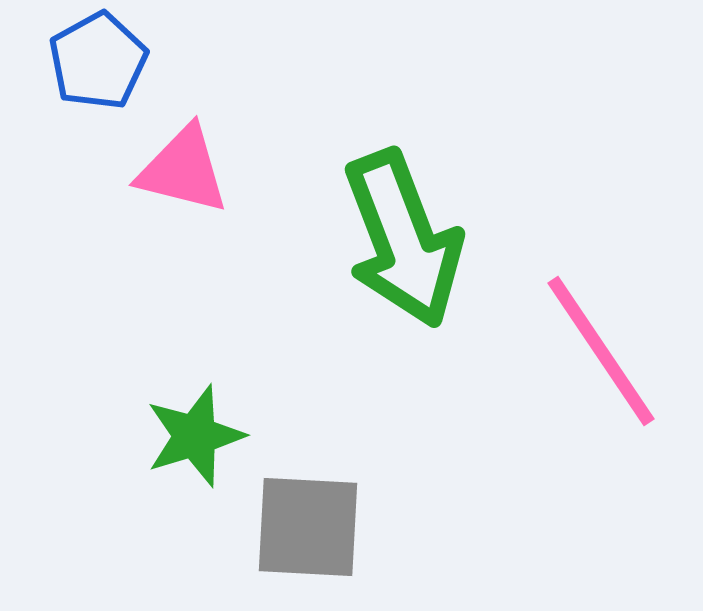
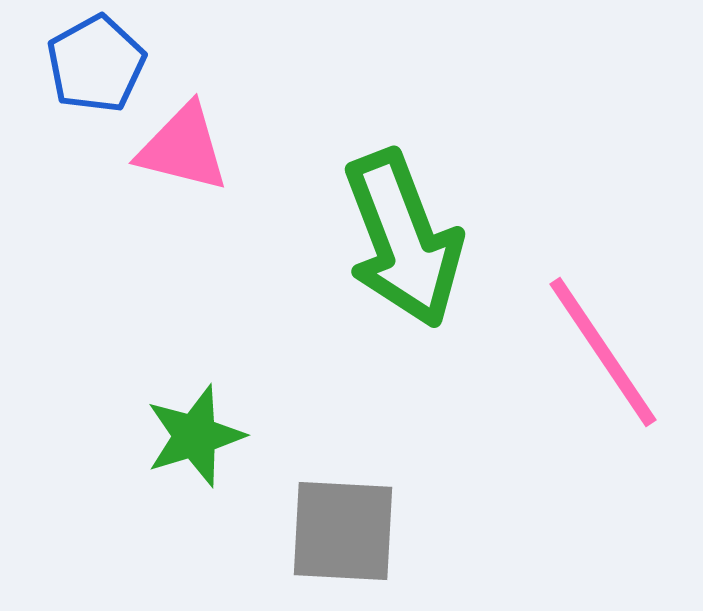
blue pentagon: moved 2 px left, 3 px down
pink triangle: moved 22 px up
pink line: moved 2 px right, 1 px down
gray square: moved 35 px right, 4 px down
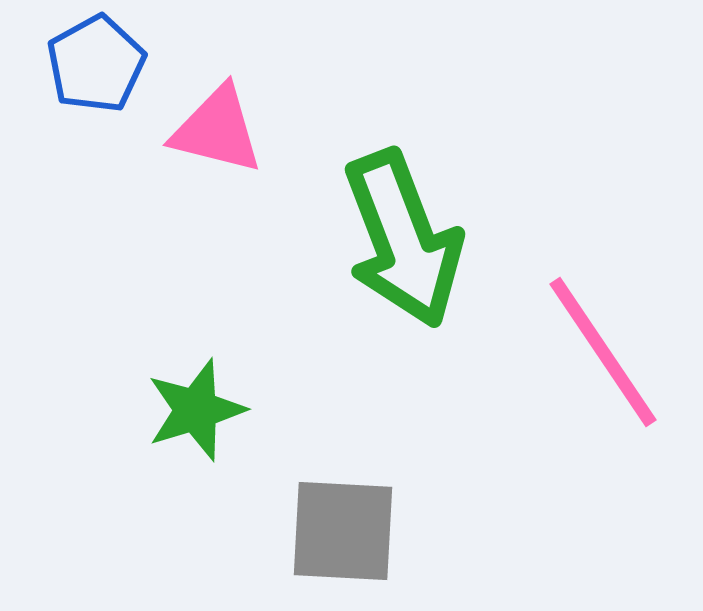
pink triangle: moved 34 px right, 18 px up
green star: moved 1 px right, 26 px up
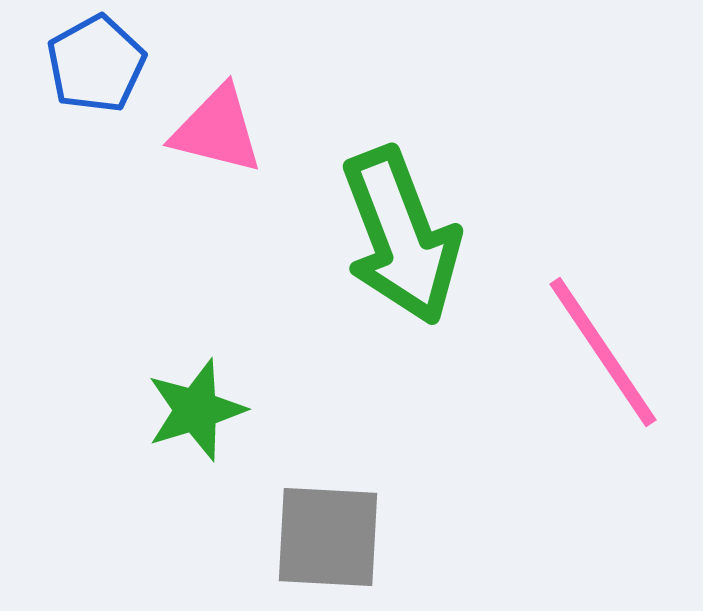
green arrow: moved 2 px left, 3 px up
gray square: moved 15 px left, 6 px down
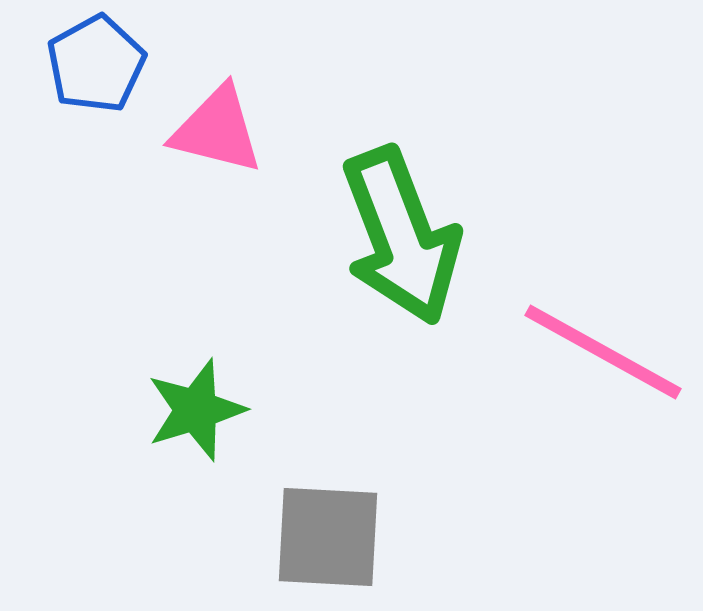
pink line: rotated 27 degrees counterclockwise
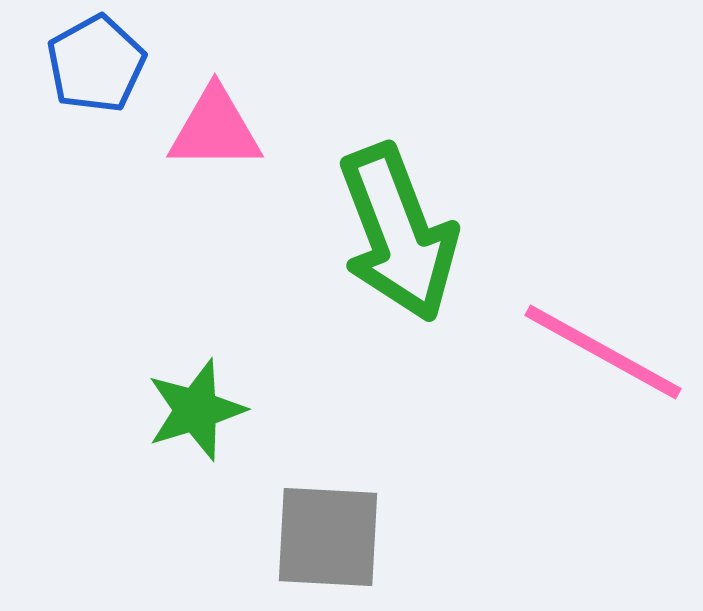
pink triangle: moved 2 px left, 1 px up; rotated 14 degrees counterclockwise
green arrow: moved 3 px left, 3 px up
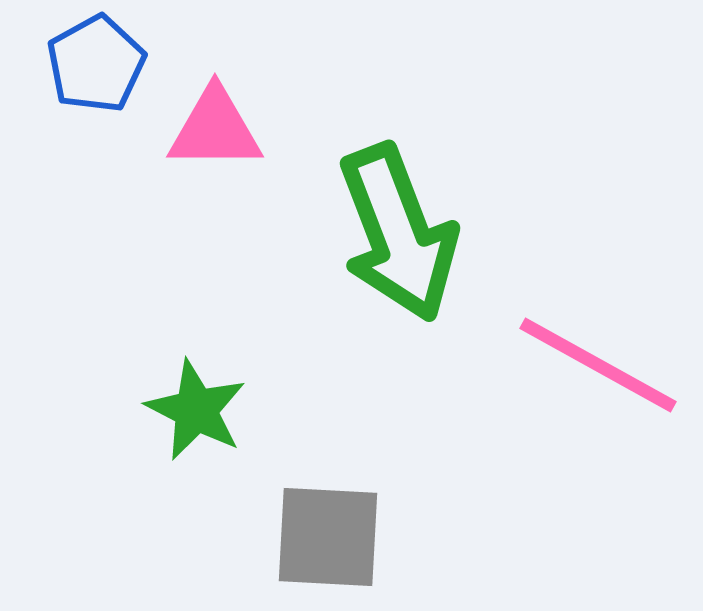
pink line: moved 5 px left, 13 px down
green star: rotated 28 degrees counterclockwise
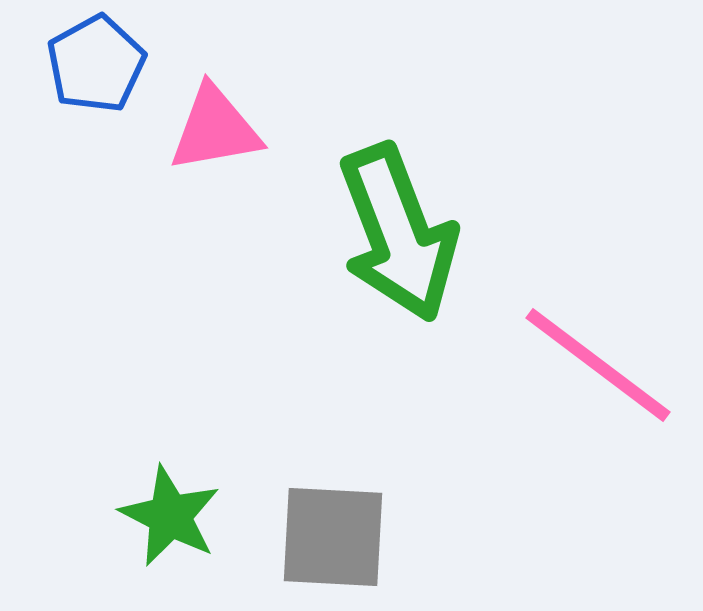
pink triangle: rotated 10 degrees counterclockwise
pink line: rotated 8 degrees clockwise
green star: moved 26 px left, 106 px down
gray square: moved 5 px right
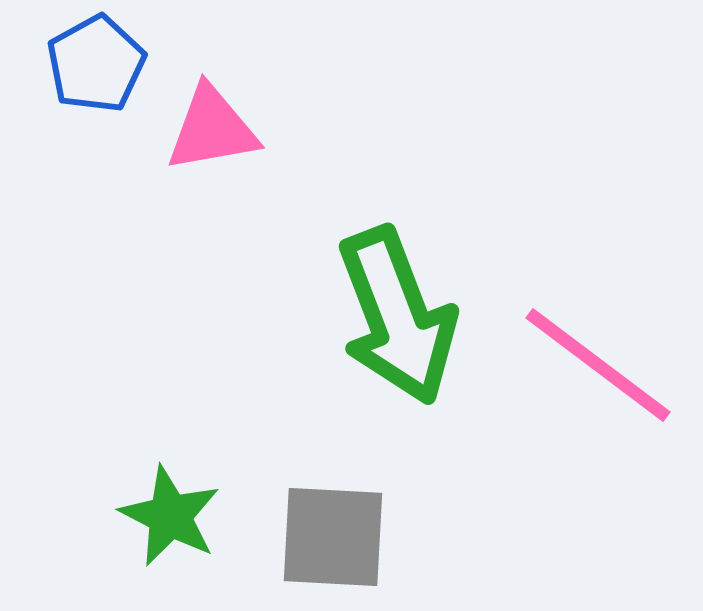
pink triangle: moved 3 px left
green arrow: moved 1 px left, 83 px down
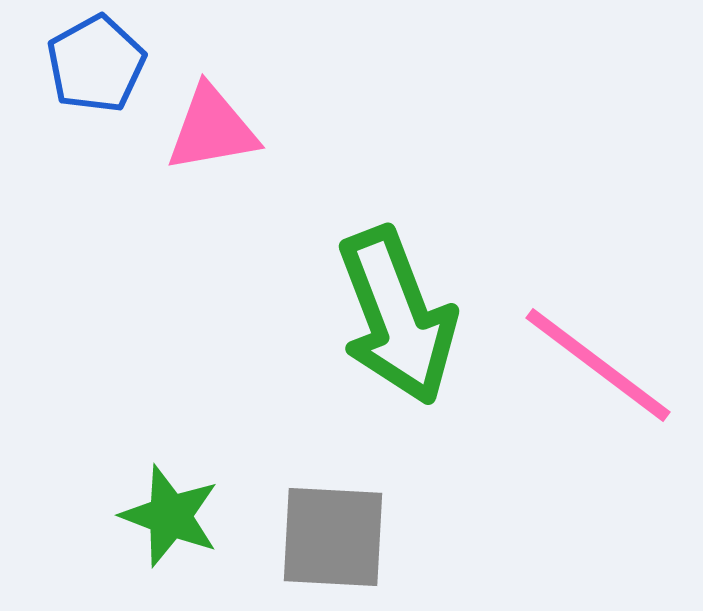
green star: rotated 6 degrees counterclockwise
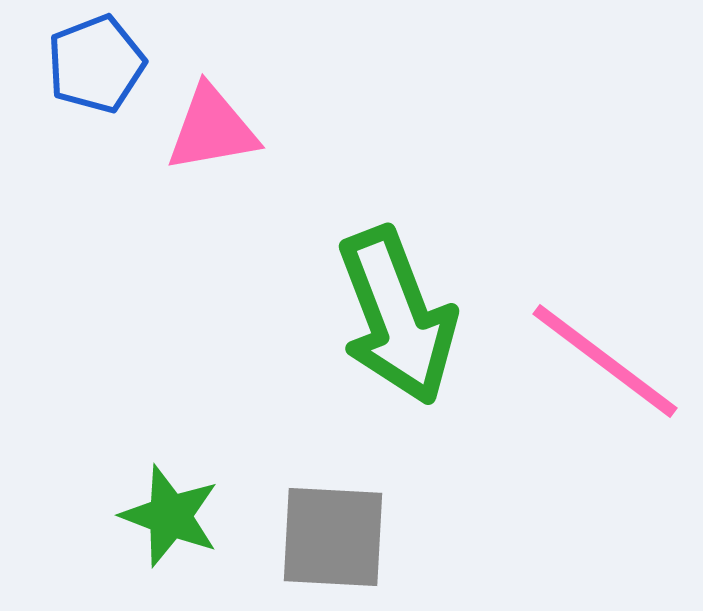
blue pentagon: rotated 8 degrees clockwise
pink line: moved 7 px right, 4 px up
